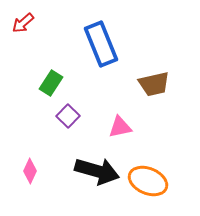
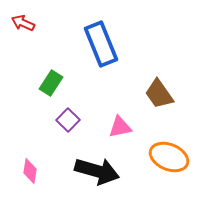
red arrow: rotated 65 degrees clockwise
brown trapezoid: moved 5 px right, 10 px down; rotated 68 degrees clockwise
purple square: moved 4 px down
pink diamond: rotated 15 degrees counterclockwise
orange ellipse: moved 21 px right, 24 px up
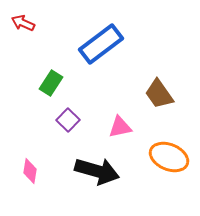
blue rectangle: rotated 75 degrees clockwise
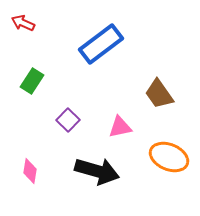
green rectangle: moved 19 px left, 2 px up
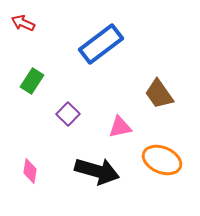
purple square: moved 6 px up
orange ellipse: moved 7 px left, 3 px down
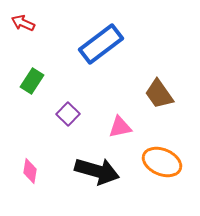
orange ellipse: moved 2 px down
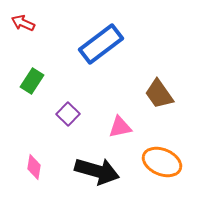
pink diamond: moved 4 px right, 4 px up
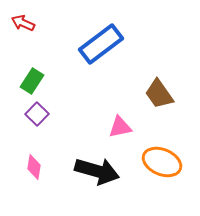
purple square: moved 31 px left
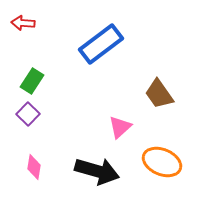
red arrow: rotated 20 degrees counterclockwise
purple square: moved 9 px left
pink triangle: rotated 30 degrees counterclockwise
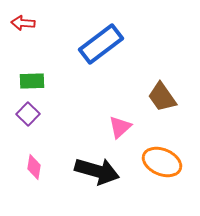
green rectangle: rotated 55 degrees clockwise
brown trapezoid: moved 3 px right, 3 px down
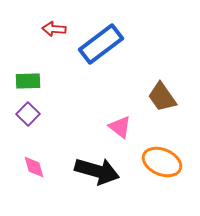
red arrow: moved 31 px right, 6 px down
green rectangle: moved 4 px left
pink triangle: rotated 40 degrees counterclockwise
pink diamond: rotated 25 degrees counterclockwise
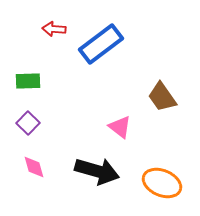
purple square: moved 9 px down
orange ellipse: moved 21 px down
